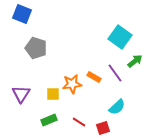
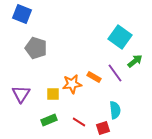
cyan semicircle: moved 2 px left, 3 px down; rotated 54 degrees counterclockwise
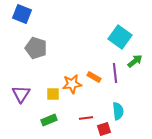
purple line: rotated 30 degrees clockwise
cyan semicircle: moved 3 px right, 1 px down
red line: moved 7 px right, 4 px up; rotated 40 degrees counterclockwise
red square: moved 1 px right, 1 px down
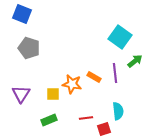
gray pentagon: moved 7 px left
orange star: rotated 18 degrees clockwise
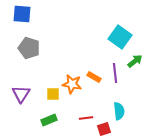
blue square: rotated 18 degrees counterclockwise
cyan semicircle: moved 1 px right
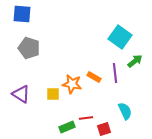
purple triangle: rotated 30 degrees counterclockwise
cyan semicircle: moved 6 px right; rotated 18 degrees counterclockwise
green rectangle: moved 18 px right, 7 px down
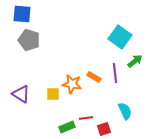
gray pentagon: moved 8 px up
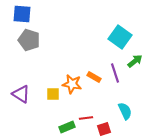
purple line: rotated 12 degrees counterclockwise
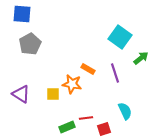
gray pentagon: moved 1 px right, 4 px down; rotated 25 degrees clockwise
green arrow: moved 6 px right, 3 px up
orange rectangle: moved 6 px left, 8 px up
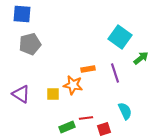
gray pentagon: rotated 15 degrees clockwise
orange rectangle: rotated 40 degrees counterclockwise
orange star: moved 1 px right, 1 px down
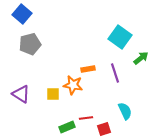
blue square: rotated 36 degrees clockwise
